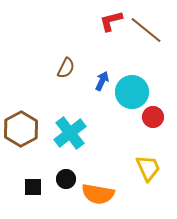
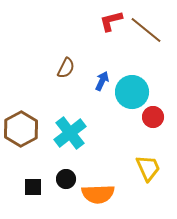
orange semicircle: rotated 12 degrees counterclockwise
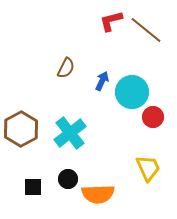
black circle: moved 2 px right
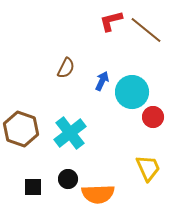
brown hexagon: rotated 12 degrees counterclockwise
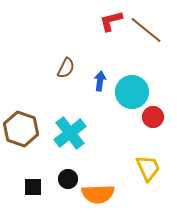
blue arrow: moved 2 px left; rotated 18 degrees counterclockwise
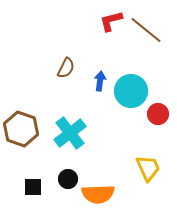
cyan circle: moved 1 px left, 1 px up
red circle: moved 5 px right, 3 px up
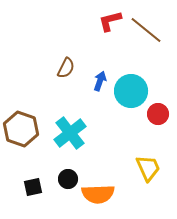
red L-shape: moved 1 px left
blue arrow: rotated 12 degrees clockwise
black square: rotated 12 degrees counterclockwise
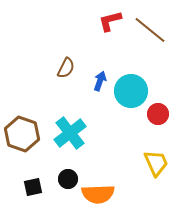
brown line: moved 4 px right
brown hexagon: moved 1 px right, 5 px down
yellow trapezoid: moved 8 px right, 5 px up
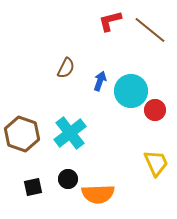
red circle: moved 3 px left, 4 px up
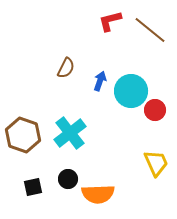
brown hexagon: moved 1 px right, 1 px down
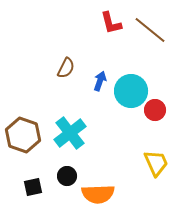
red L-shape: moved 1 px right, 2 px down; rotated 90 degrees counterclockwise
black circle: moved 1 px left, 3 px up
